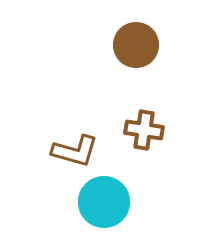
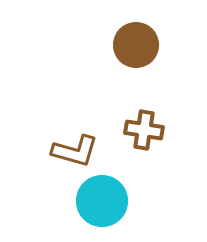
cyan circle: moved 2 px left, 1 px up
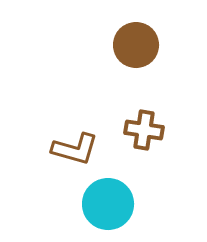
brown L-shape: moved 2 px up
cyan circle: moved 6 px right, 3 px down
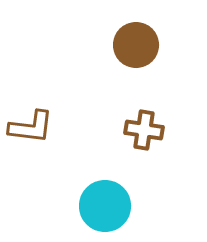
brown L-shape: moved 44 px left, 22 px up; rotated 9 degrees counterclockwise
cyan circle: moved 3 px left, 2 px down
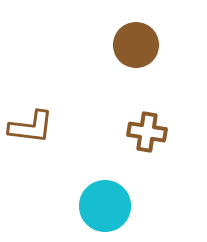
brown cross: moved 3 px right, 2 px down
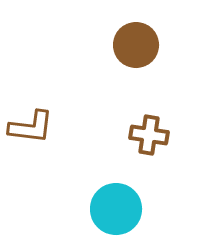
brown cross: moved 2 px right, 3 px down
cyan circle: moved 11 px right, 3 px down
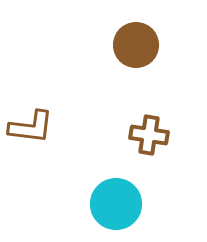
cyan circle: moved 5 px up
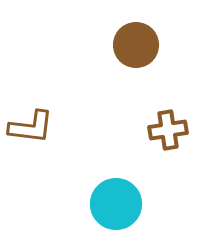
brown cross: moved 19 px right, 5 px up; rotated 18 degrees counterclockwise
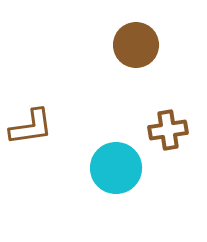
brown L-shape: rotated 15 degrees counterclockwise
cyan circle: moved 36 px up
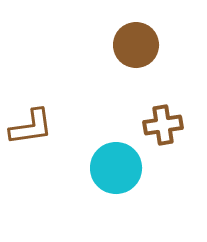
brown cross: moved 5 px left, 5 px up
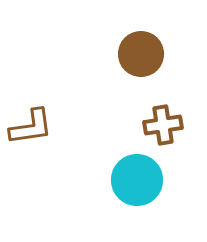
brown circle: moved 5 px right, 9 px down
cyan circle: moved 21 px right, 12 px down
